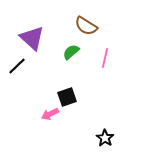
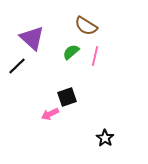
pink line: moved 10 px left, 2 px up
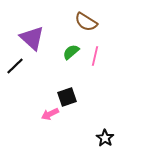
brown semicircle: moved 4 px up
black line: moved 2 px left
